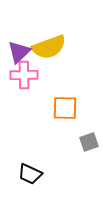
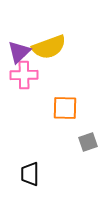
gray square: moved 1 px left
black trapezoid: rotated 65 degrees clockwise
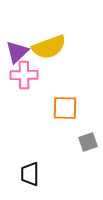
purple triangle: moved 2 px left
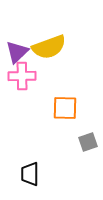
pink cross: moved 2 px left, 1 px down
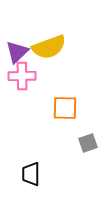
gray square: moved 1 px down
black trapezoid: moved 1 px right
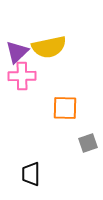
yellow semicircle: rotated 8 degrees clockwise
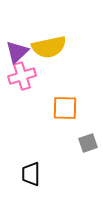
pink cross: rotated 16 degrees counterclockwise
